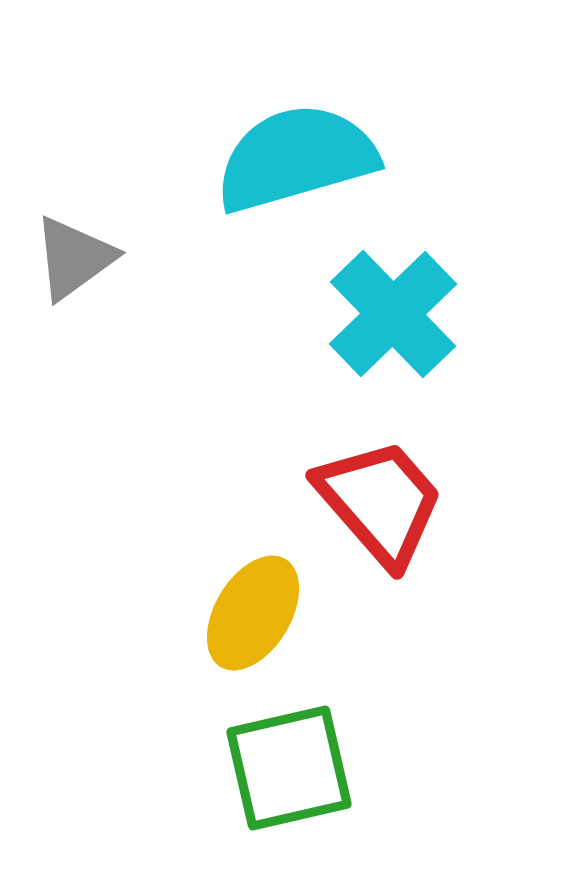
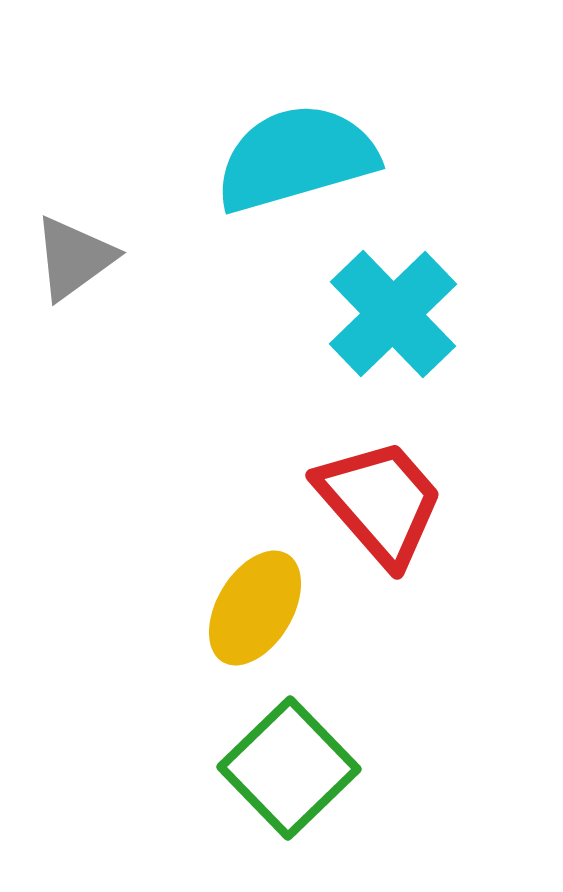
yellow ellipse: moved 2 px right, 5 px up
green square: rotated 31 degrees counterclockwise
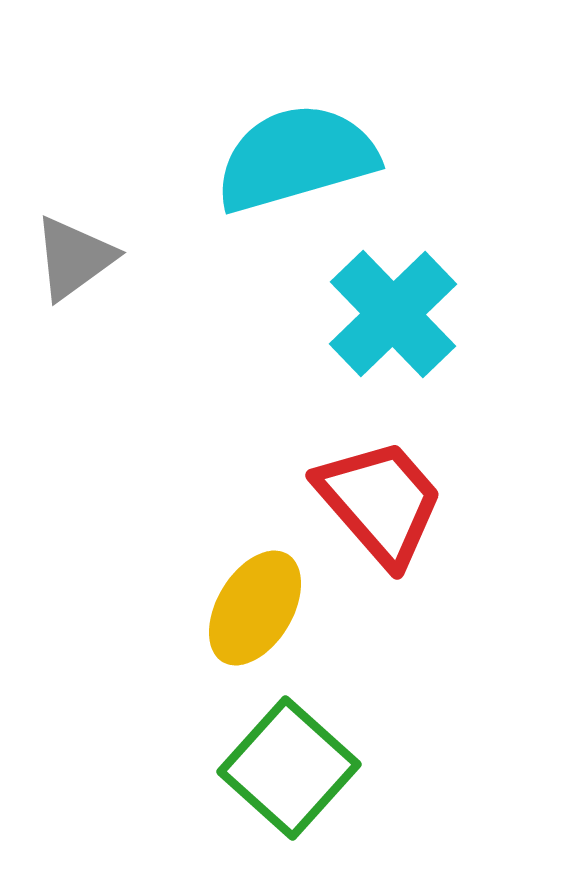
green square: rotated 4 degrees counterclockwise
